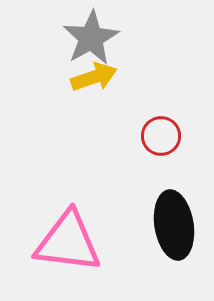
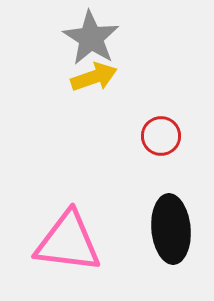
gray star: rotated 10 degrees counterclockwise
black ellipse: moved 3 px left, 4 px down; rotated 4 degrees clockwise
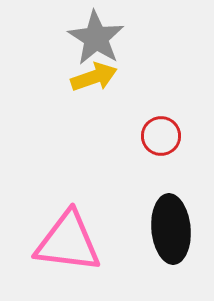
gray star: moved 5 px right
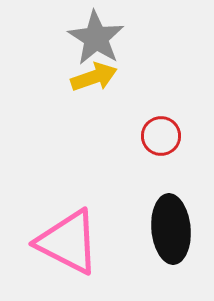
pink triangle: rotated 20 degrees clockwise
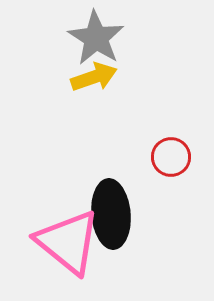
red circle: moved 10 px right, 21 px down
black ellipse: moved 60 px left, 15 px up
pink triangle: rotated 12 degrees clockwise
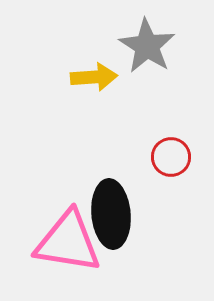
gray star: moved 51 px right, 8 px down
yellow arrow: rotated 15 degrees clockwise
pink triangle: rotated 30 degrees counterclockwise
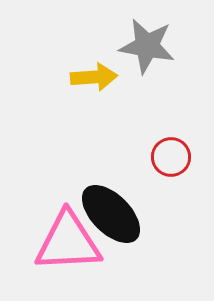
gray star: rotated 22 degrees counterclockwise
black ellipse: rotated 40 degrees counterclockwise
pink triangle: rotated 12 degrees counterclockwise
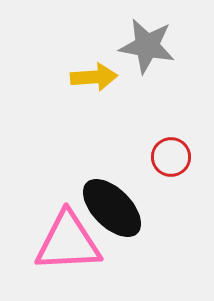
black ellipse: moved 1 px right, 6 px up
